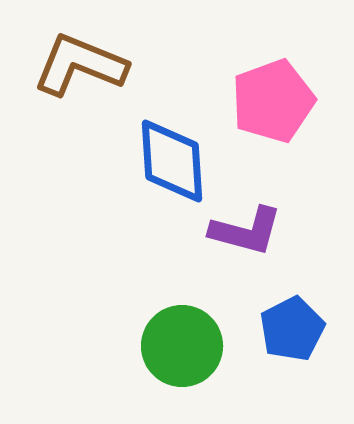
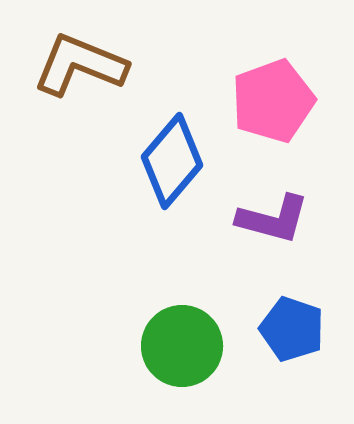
blue diamond: rotated 44 degrees clockwise
purple L-shape: moved 27 px right, 12 px up
blue pentagon: rotated 26 degrees counterclockwise
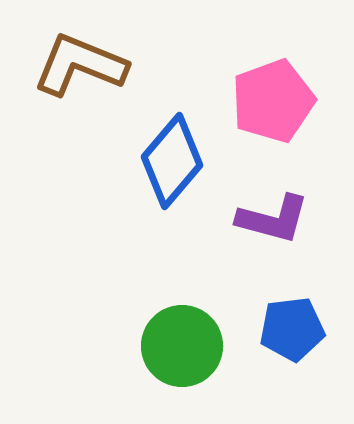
blue pentagon: rotated 26 degrees counterclockwise
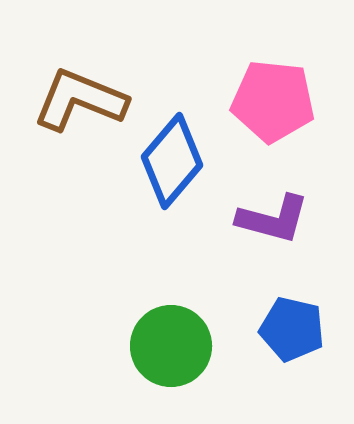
brown L-shape: moved 35 px down
pink pentagon: rotated 26 degrees clockwise
blue pentagon: rotated 20 degrees clockwise
green circle: moved 11 px left
